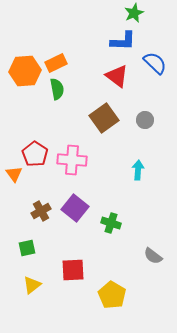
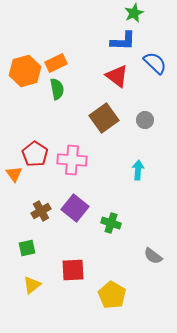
orange hexagon: rotated 12 degrees counterclockwise
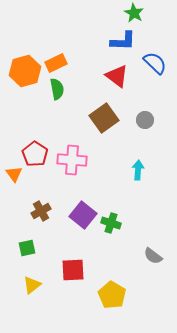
green star: rotated 18 degrees counterclockwise
purple square: moved 8 px right, 7 px down
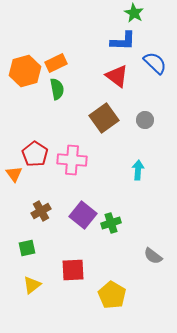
green cross: rotated 36 degrees counterclockwise
